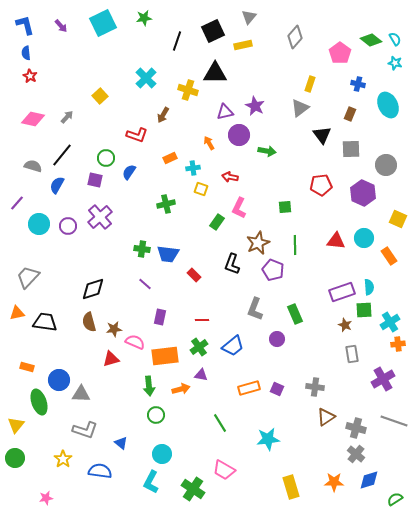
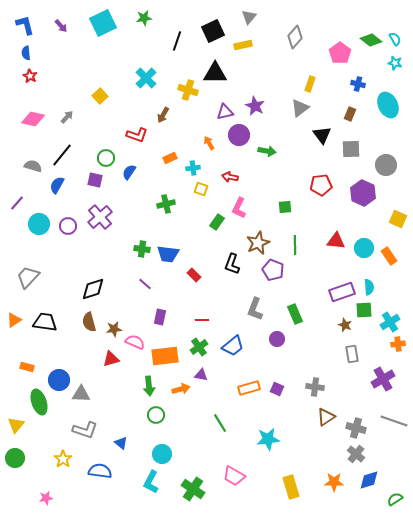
cyan circle at (364, 238): moved 10 px down
orange triangle at (17, 313): moved 3 px left, 7 px down; rotated 21 degrees counterclockwise
pink trapezoid at (224, 470): moved 10 px right, 6 px down
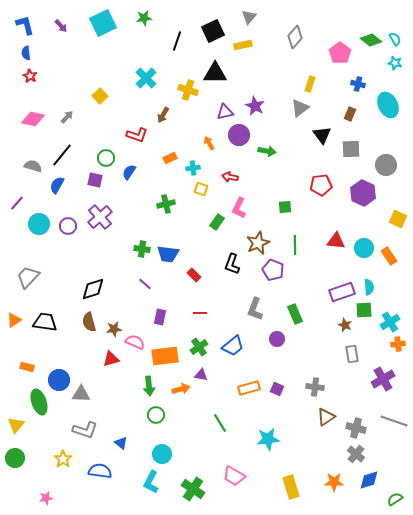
red line at (202, 320): moved 2 px left, 7 px up
